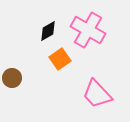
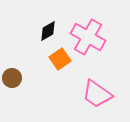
pink cross: moved 7 px down
pink trapezoid: rotated 12 degrees counterclockwise
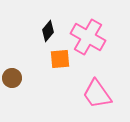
black diamond: rotated 20 degrees counterclockwise
orange square: rotated 30 degrees clockwise
pink trapezoid: rotated 20 degrees clockwise
